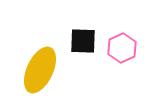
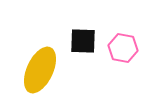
pink hexagon: moved 1 px right; rotated 24 degrees counterclockwise
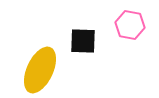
pink hexagon: moved 7 px right, 23 px up
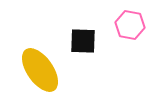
yellow ellipse: rotated 60 degrees counterclockwise
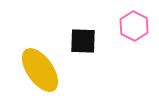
pink hexagon: moved 4 px right, 1 px down; rotated 16 degrees clockwise
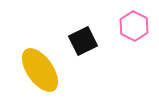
black square: rotated 28 degrees counterclockwise
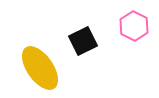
yellow ellipse: moved 2 px up
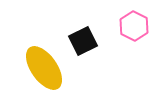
yellow ellipse: moved 4 px right
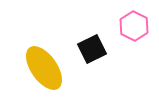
black square: moved 9 px right, 8 px down
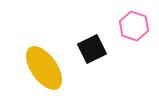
pink hexagon: rotated 8 degrees counterclockwise
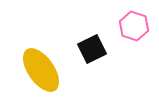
yellow ellipse: moved 3 px left, 2 px down
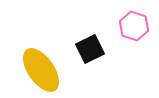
black square: moved 2 px left
